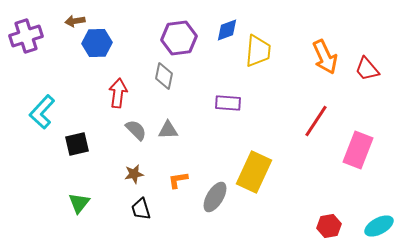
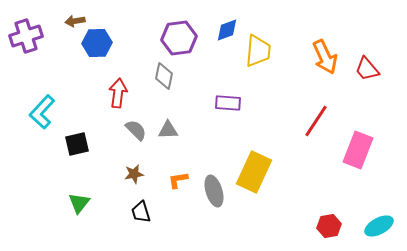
gray ellipse: moved 1 px left, 6 px up; rotated 48 degrees counterclockwise
black trapezoid: moved 3 px down
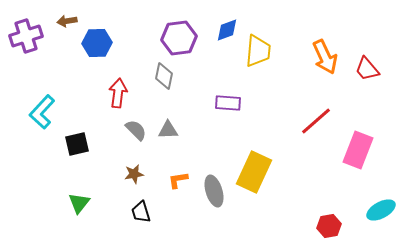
brown arrow: moved 8 px left
red line: rotated 16 degrees clockwise
cyan ellipse: moved 2 px right, 16 px up
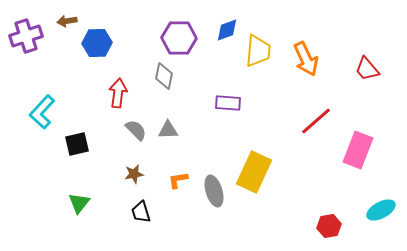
purple hexagon: rotated 8 degrees clockwise
orange arrow: moved 19 px left, 2 px down
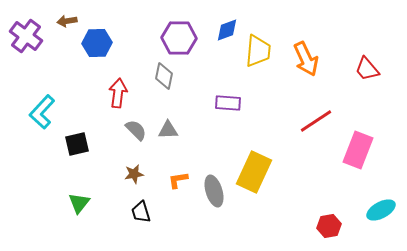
purple cross: rotated 36 degrees counterclockwise
red line: rotated 8 degrees clockwise
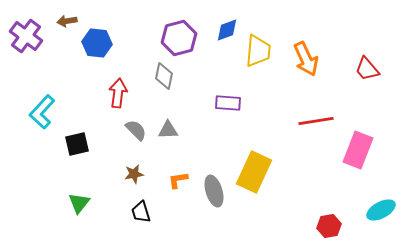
purple hexagon: rotated 16 degrees counterclockwise
blue hexagon: rotated 8 degrees clockwise
red line: rotated 24 degrees clockwise
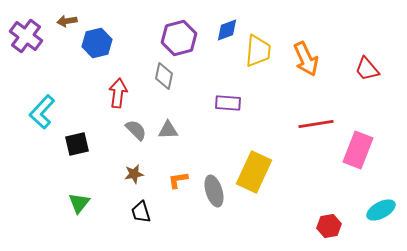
blue hexagon: rotated 20 degrees counterclockwise
red line: moved 3 px down
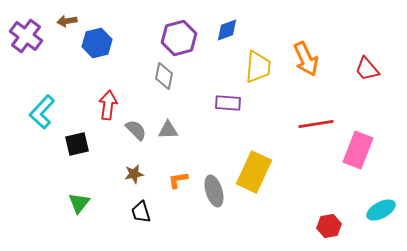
yellow trapezoid: moved 16 px down
red arrow: moved 10 px left, 12 px down
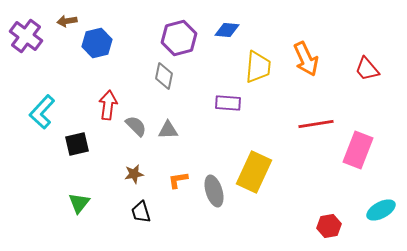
blue diamond: rotated 25 degrees clockwise
gray semicircle: moved 4 px up
